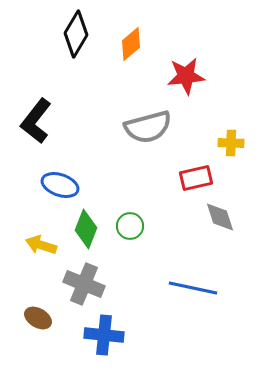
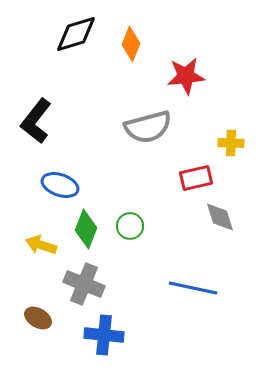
black diamond: rotated 42 degrees clockwise
orange diamond: rotated 28 degrees counterclockwise
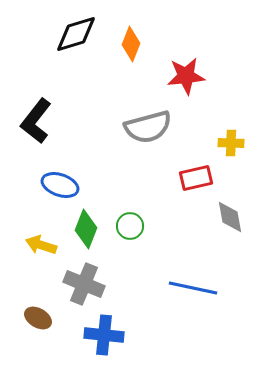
gray diamond: moved 10 px right; rotated 8 degrees clockwise
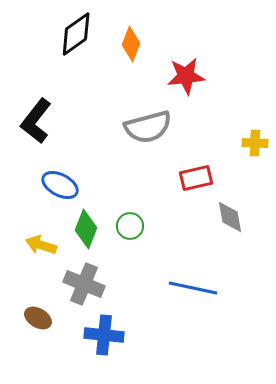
black diamond: rotated 18 degrees counterclockwise
yellow cross: moved 24 px right
blue ellipse: rotated 9 degrees clockwise
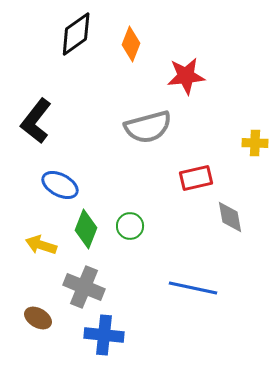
gray cross: moved 3 px down
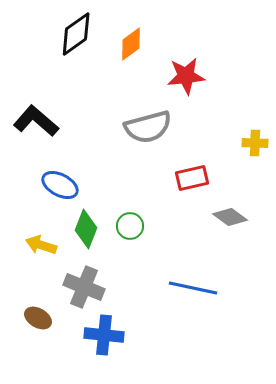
orange diamond: rotated 32 degrees clockwise
black L-shape: rotated 93 degrees clockwise
red rectangle: moved 4 px left
gray diamond: rotated 44 degrees counterclockwise
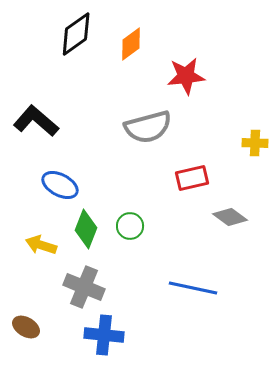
brown ellipse: moved 12 px left, 9 px down
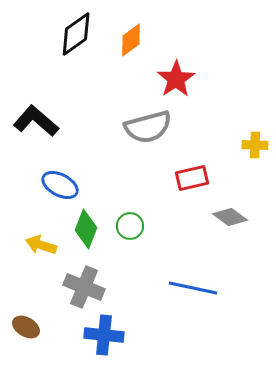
orange diamond: moved 4 px up
red star: moved 10 px left, 3 px down; rotated 27 degrees counterclockwise
yellow cross: moved 2 px down
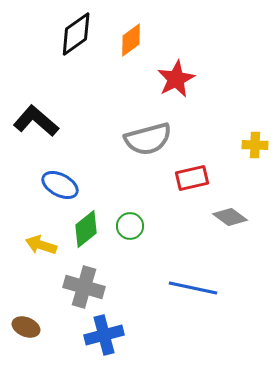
red star: rotated 6 degrees clockwise
gray semicircle: moved 12 px down
green diamond: rotated 30 degrees clockwise
gray cross: rotated 6 degrees counterclockwise
brown ellipse: rotated 8 degrees counterclockwise
blue cross: rotated 21 degrees counterclockwise
